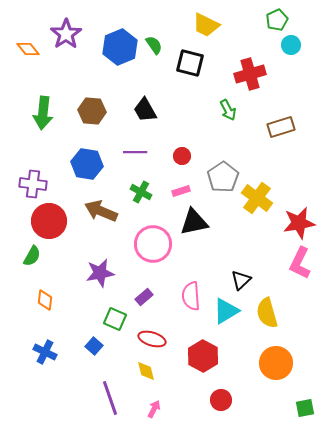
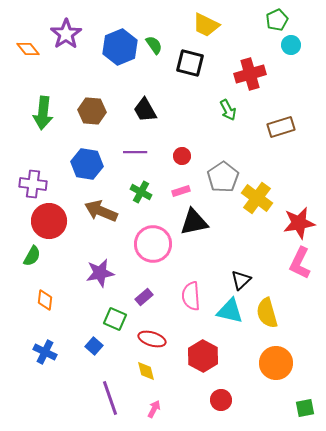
cyan triangle at (226, 311): moved 4 px right; rotated 44 degrees clockwise
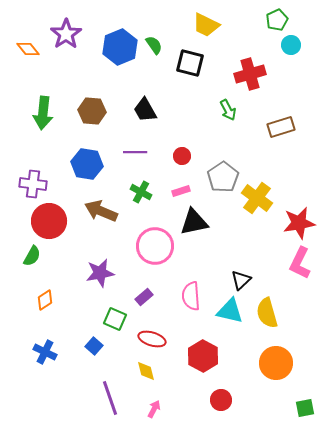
pink circle at (153, 244): moved 2 px right, 2 px down
orange diamond at (45, 300): rotated 50 degrees clockwise
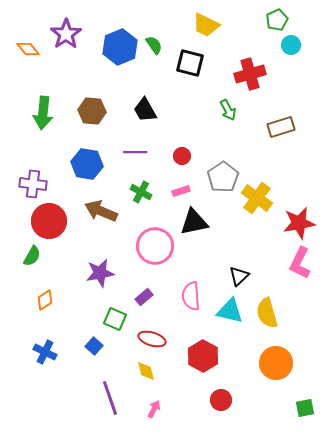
black triangle at (241, 280): moved 2 px left, 4 px up
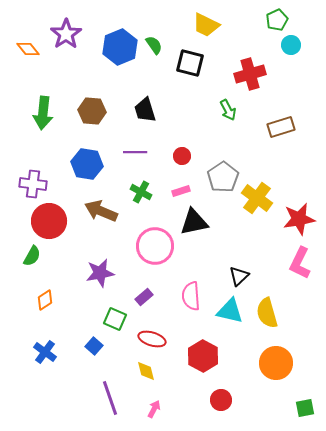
black trapezoid at (145, 110): rotated 12 degrees clockwise
red star at (299, 223): moved 4 px up
blue cross at (45, 352): rotated 10 degrees clockwise
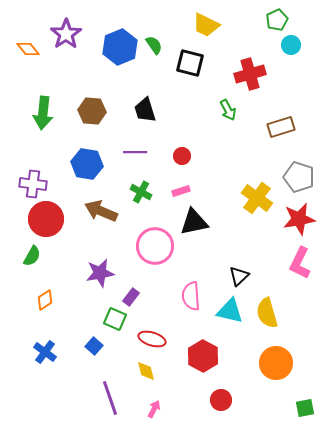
gray pentagon at (223, 177): moved 76 px right; rotated 20 degrees counterclockwise
red circle at (49, 221): moved 3 px left, 2 px up
purple rectangle at (144, 297): moved 13 px left; rotated 12 degrees counterclockwise
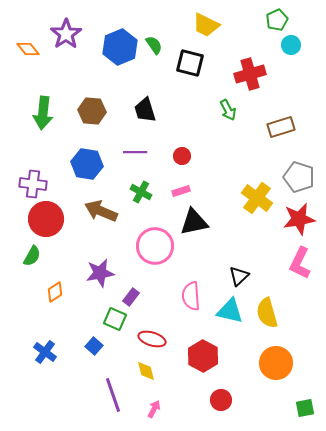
orange diamond at (45, 300): moved 10 px right, 8 px up
purple line at (110, 398): moved 3 px right, 3 px up
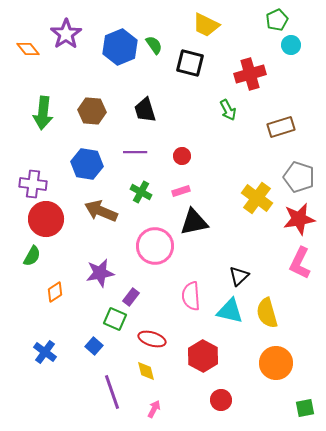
purple line at (113, 395): moved 1 px left, 3 px up
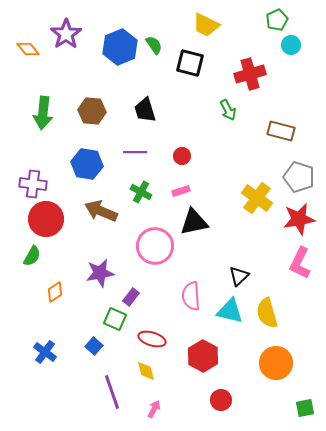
brown rectangle at (281, 127): moved 4 px down; rotated 32 degrees clockwise
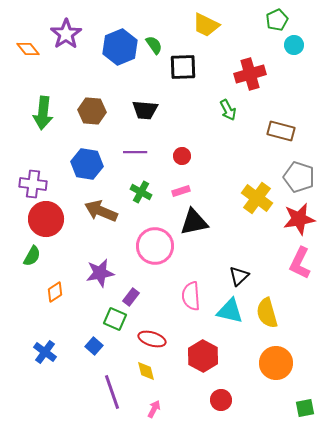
cyan circle at (291, 45): moved 3 px right
black square at (190, 63): moved 7 px left, 4 px down; rotated 16 degrees counterclockwise
black trapezoid at (145, 110): rotated 68 degrees counterclockwise
